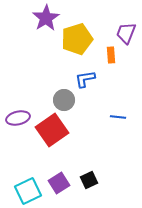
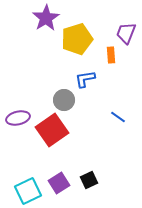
blue line: rotated 28 degrees clockwise
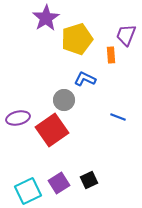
purple trapezoid: moved 2 px down
blue L-shape: rotated 35 degrees clockwise
blue line: rotated 14 degrees counterclockwise
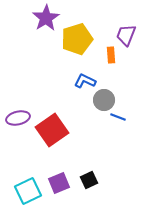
blue L-shape: moved 2 px down
gray circle: moved 40 px right
purple square: rotated 10 degrees clockwise
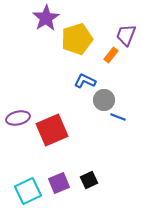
orange rectangle: rotated 42 degrees clockwise
red square: rotated 12 degrees clockwise
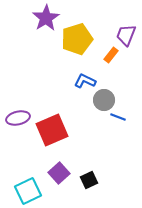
purple square: moved 10 px up; rotated 20 degrees counterclockwise
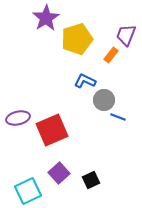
black square: moved 2 px right
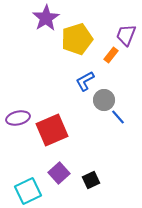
blue L-shape: rotated 55 degrees counterclockwise
blue line: rotated 28 degrees clockwise
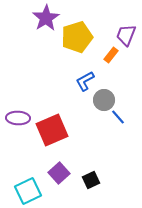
yellow pentagon: moved 2 px up
purple ellipse: rotated 15 degrees clockwise
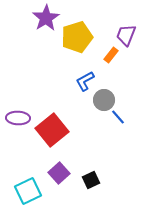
red square: rotated 16 degrees counterclockwise
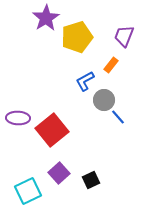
purple trapezoid: moved 2 px left, 1 px down
orange rectangle: moved 10 px down
